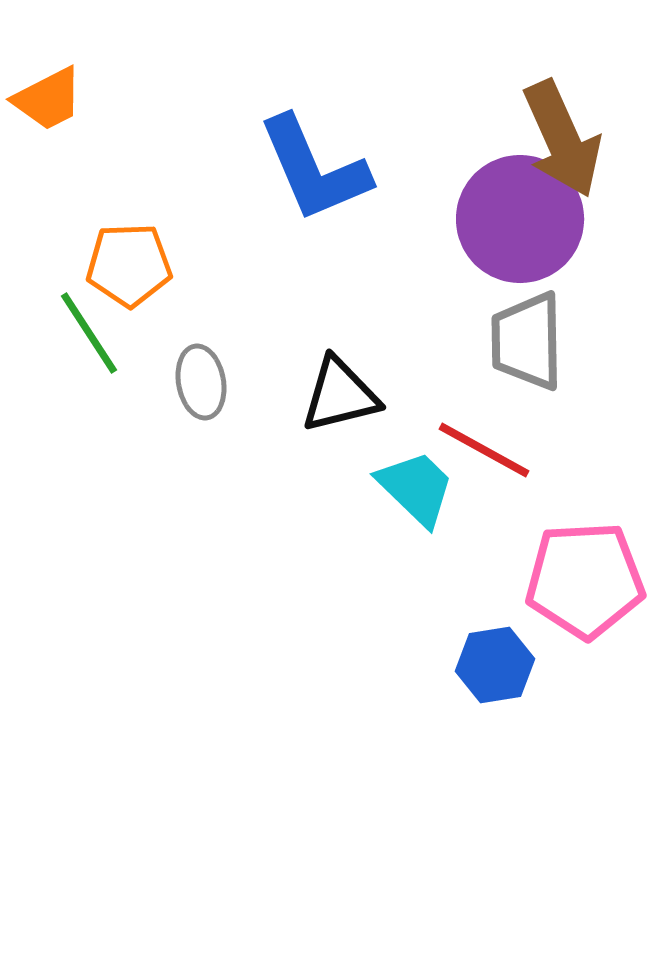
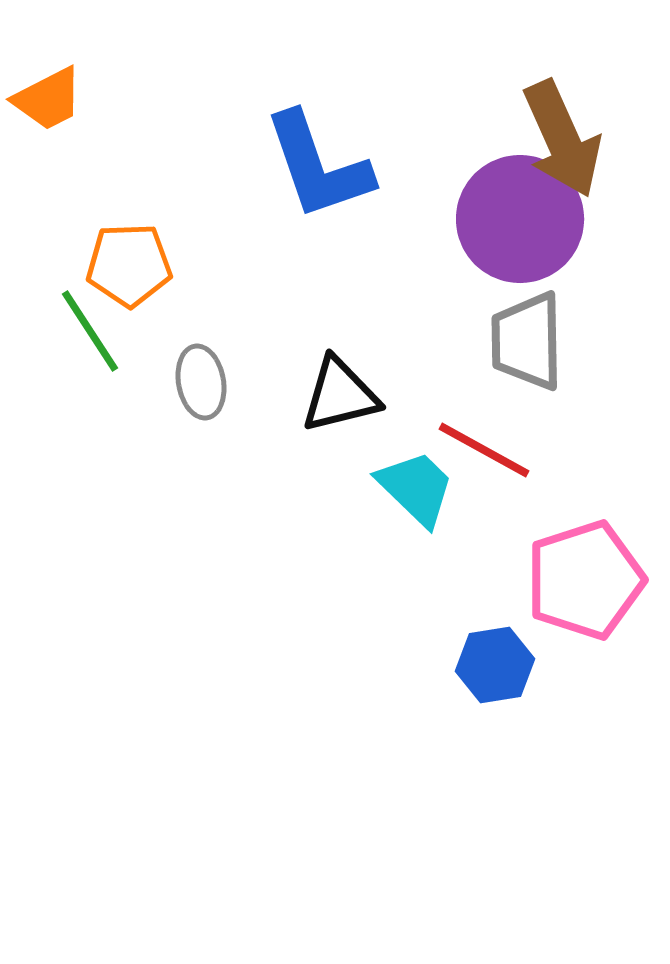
blue L-shape: moved 4 px right, 3 px up; rotated 4 degrees clockwise
green line: moved 1 px right, 2 px up
pink pentagon: rotated 15 degrees counterclockwise
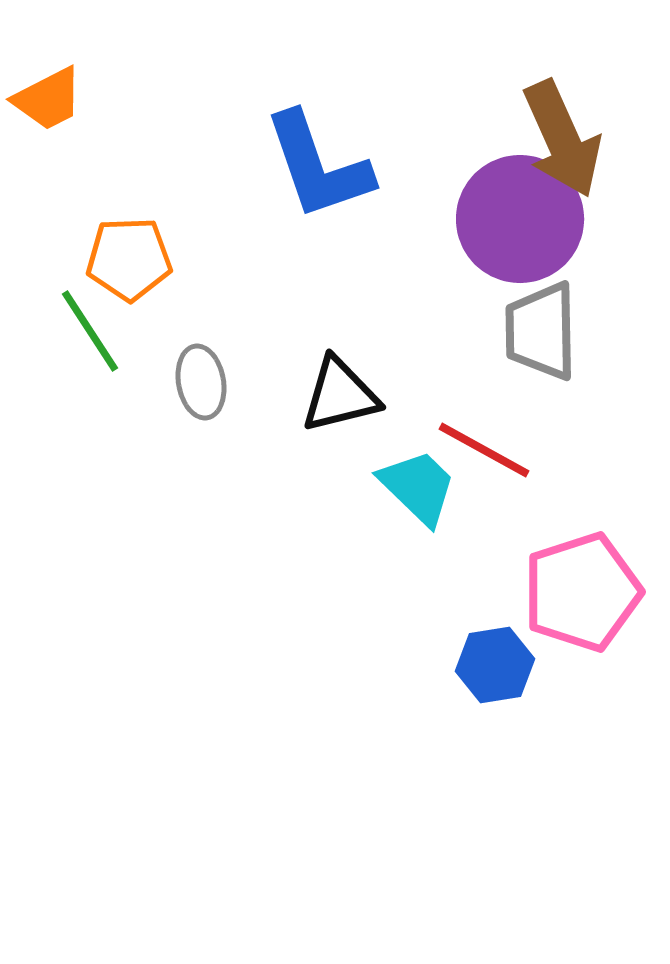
orange pentagon: moved 6 px up
gray trapezoid: moved 14 px right, 10 px up
cyan trapezoid: moved 2 px right, 1 px up
pink pentagon: moved 3 px left, 12 px down
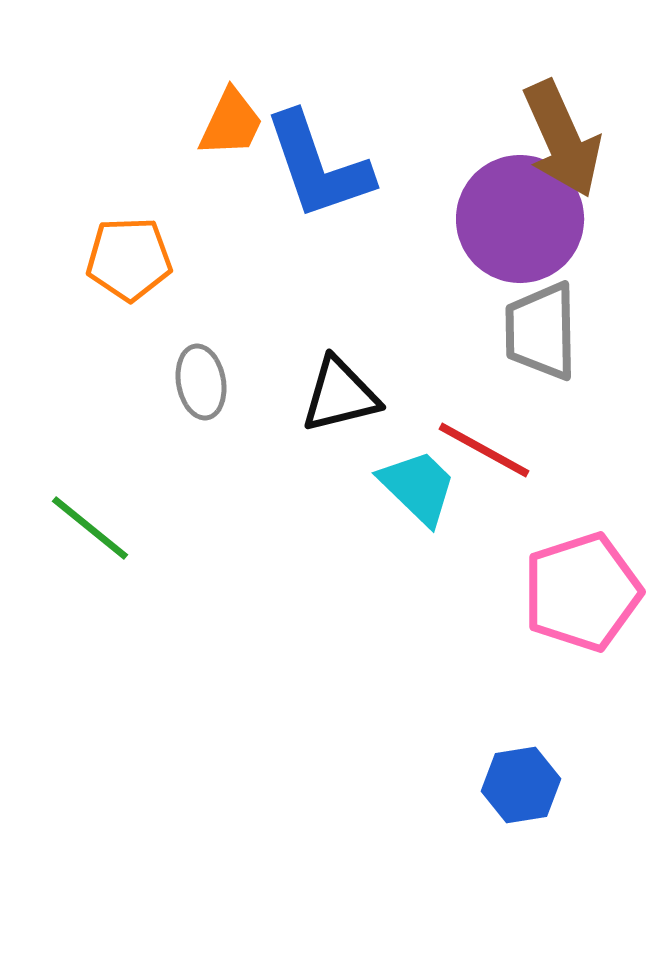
orange trapezoid: moved 183 px right, 24 px down; rotated 38 degrees counterclockwise
green line: moved 197 px down; rotated 18 degrees counterclockwise
blue hexagon: moved 26 px right, 120 px down
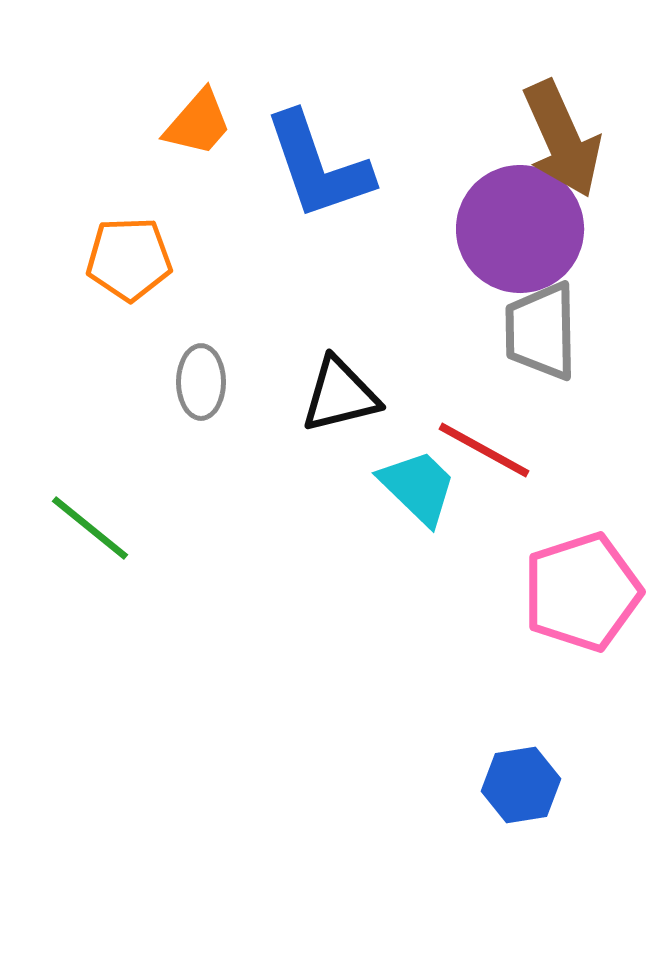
orange trapezoid: moved 33 px left; rotated 16 degrees clockwise
purple circle: moved 10 px down
gray ellipse: rotated 10 degrees clockwise
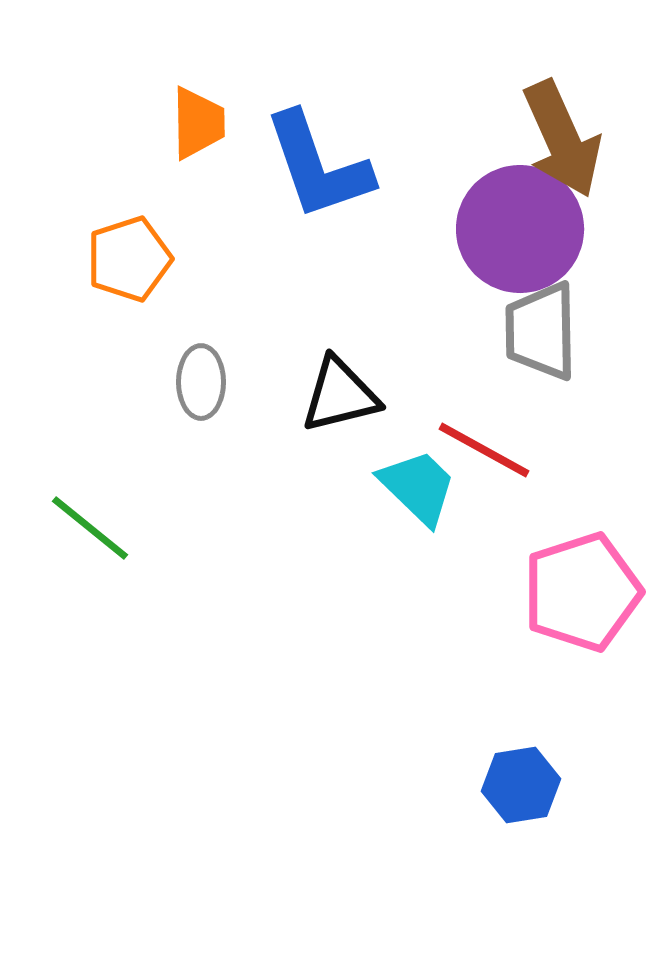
orange trapezoid: rotated 42 degrees counterclockwise
orange pentagon: rotated 16 degrees counterclockwise
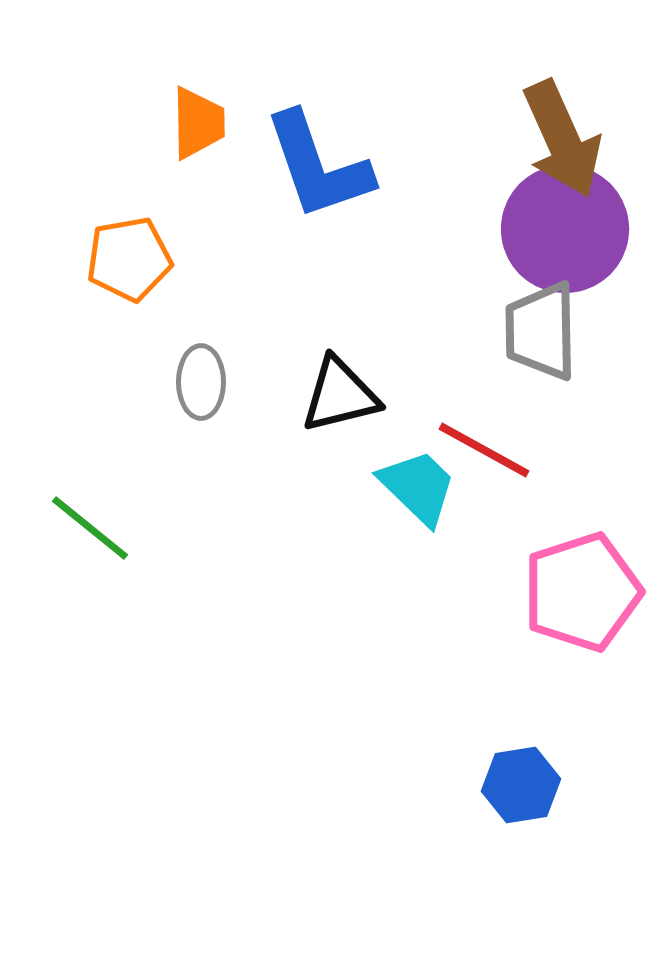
purple circle: moved 45 px right
orange pentagon: rotated 8 degrees clockwise
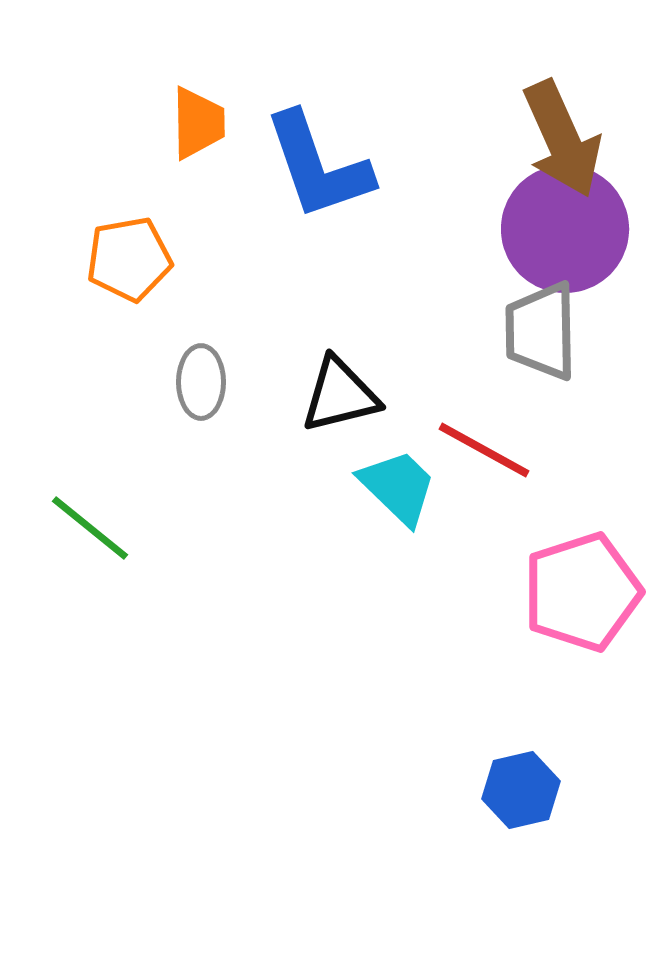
cyan trapezoid: moved 20 px left
blue hexagon: moved 5 px down; rotated 4 degrees counterclockwise
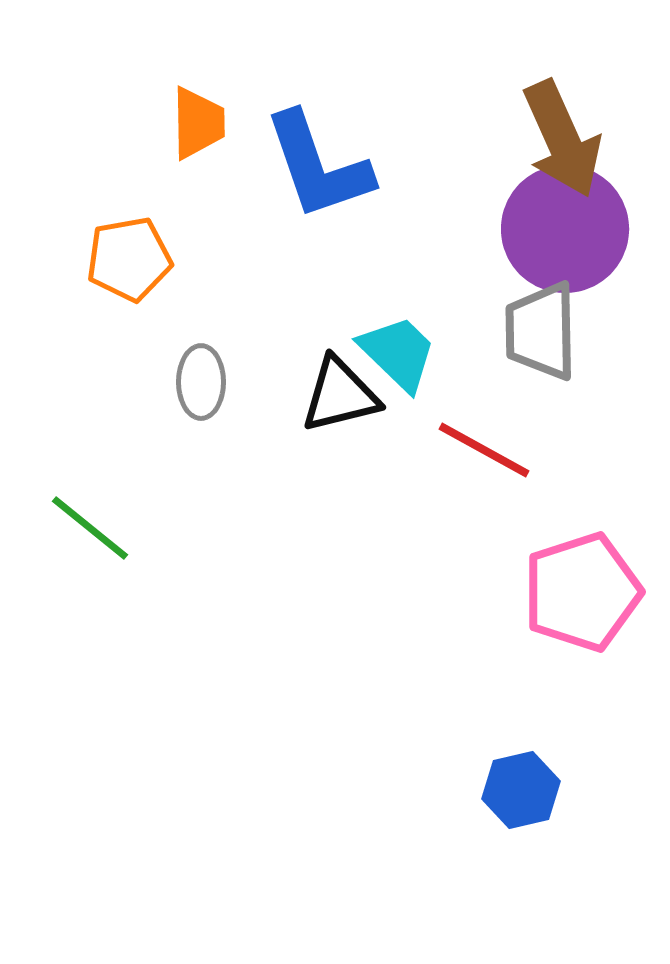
cyan trapezoid: moved 134 px up
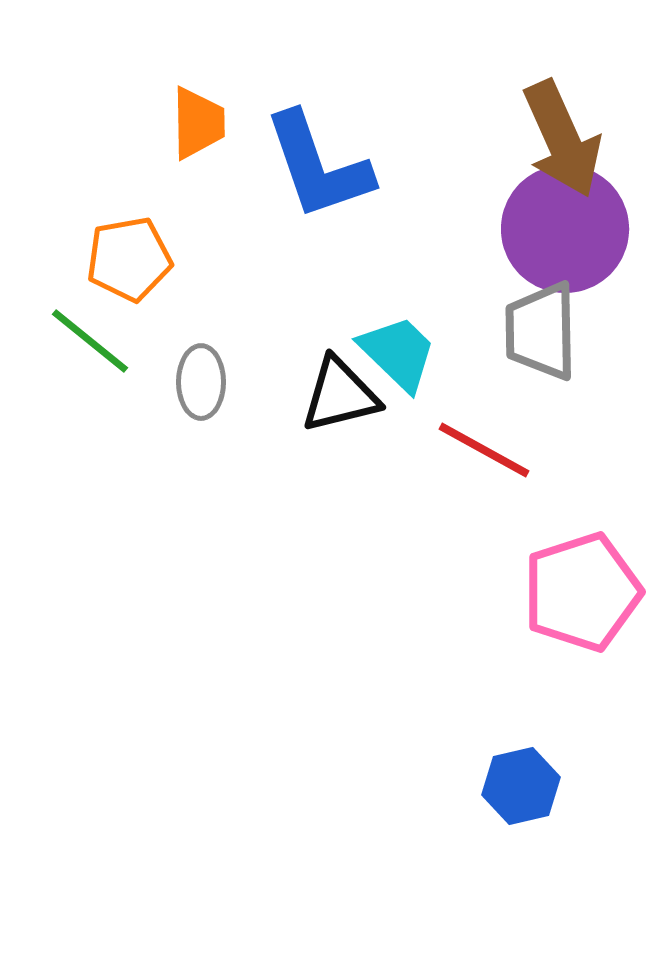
green line: moved 187 px up
blue hexagon: moved 4 px up
